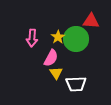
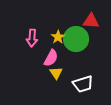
white trapezoid: moved 7 px right; rotated 15 degrees counterclockwise
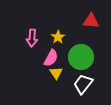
green circle: moved 5 px right, 18 px down
white trapezoid: rotated 145 degrees clockwise
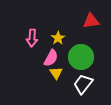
red triangle: rotated 12 degrees counterclockwise
yellow star: moved 1 px down
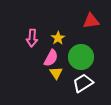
white trapezoid: moved 1 px up; rotated 20 degrees clockwise
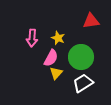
yellow star: rotated 16 degrees counterclockwise
yellow triangle: rotated 16 degrees clockwise
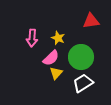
pink semicircle: rotated 18 degrees clockwise
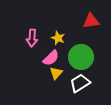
white trapezoid: moved 3 px left
